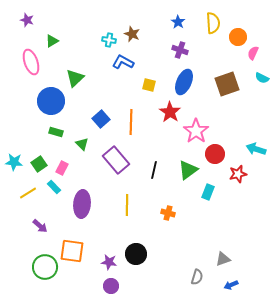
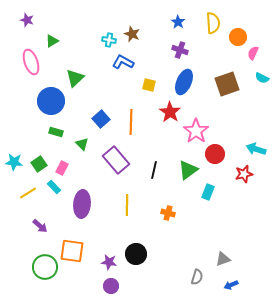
red star at (238, 174): moved 6 px right
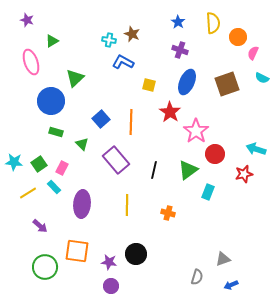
blue ellipse at (184, 82): moved 3 px right
orange square at (72, 251): moved 5 px right
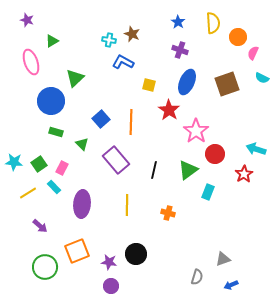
red star at (170, 112): moved 1 px left, 2 px up
red star at (244, 174): rotated 18 degrees counterclockwise
orange square at (77, 251): rotated 30 degrees counterclockwise
